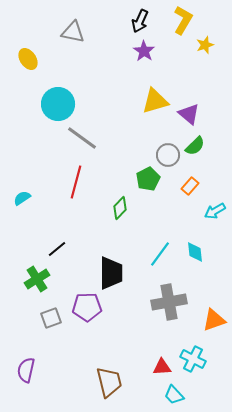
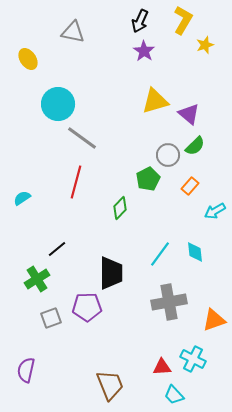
brown trapezoid: moved 1 px right, 3 px down; rotated 8 degrees counterclockwise
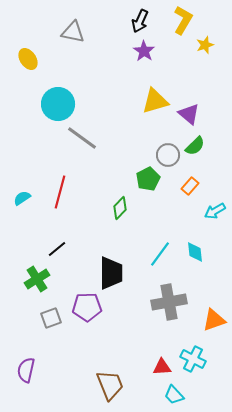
red line: moved 16 px left, 10 px down
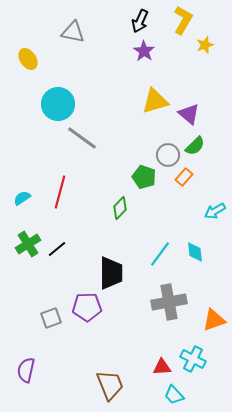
green pentagon: moved 4 px left, 2 px up; rotated 25 degrees counterclockwise
orange rectangle: moved 6 px left, 9 px up
green cross: moved 9 px left, 35 px up
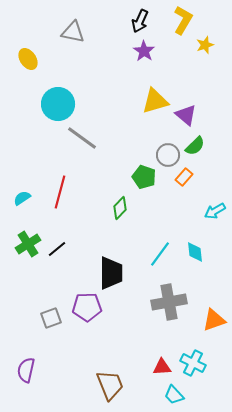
purple triangle: moved 3 px left, 1 px down
cyan cross: moved 4 px down
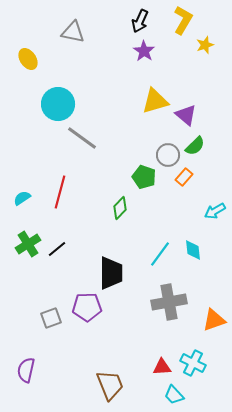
cyan diamond: moved 2 px left, 2 px up
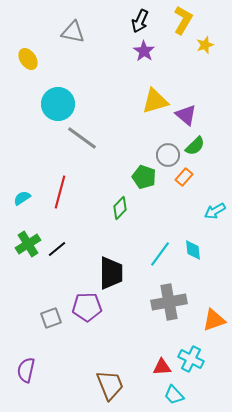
cyan cross: moved 2 px left, 4 px up
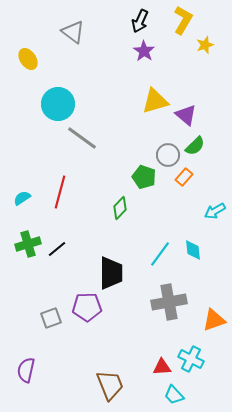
gray triangle: rotated 25 degrees clockwise
green cross: rotated 15 degrees clockwise
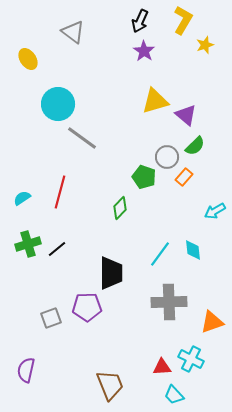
gray circle: moved 1 px left, 2 px down
gray cross: rotated 8 degrees clockwise
orange triangle: moved 2 px left, 2 px down
